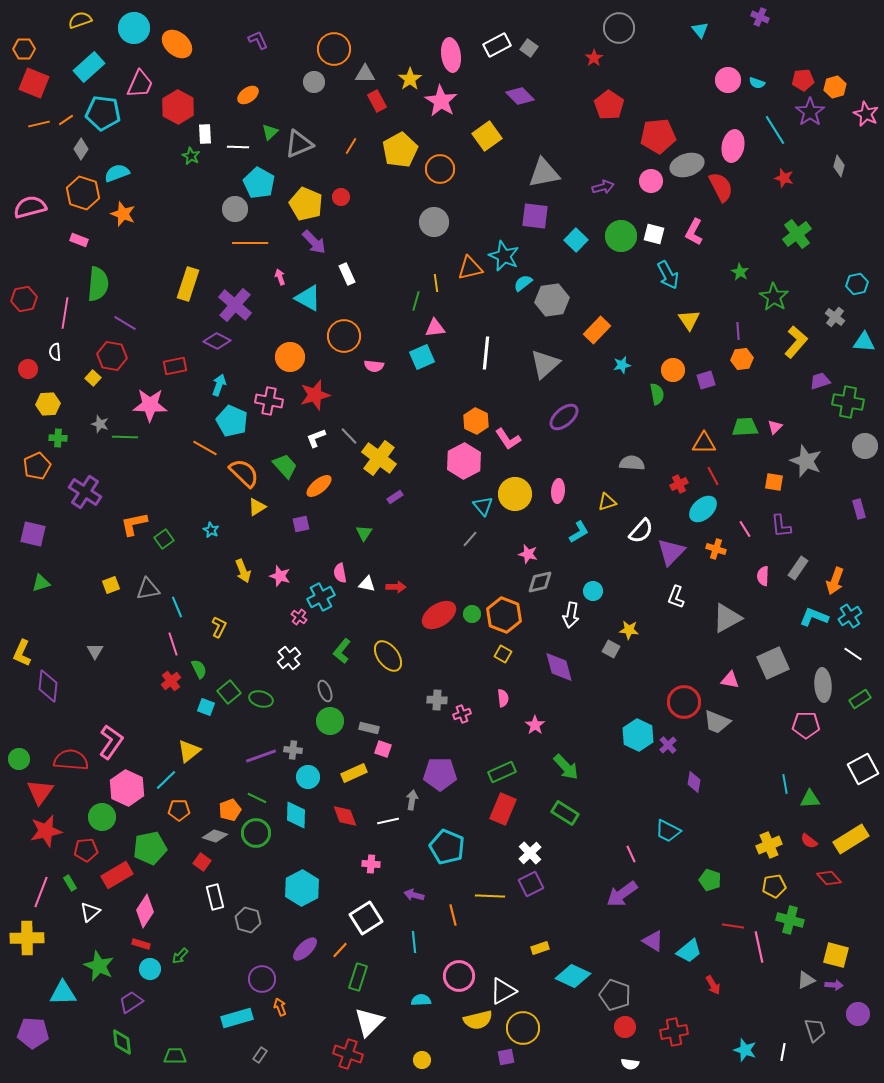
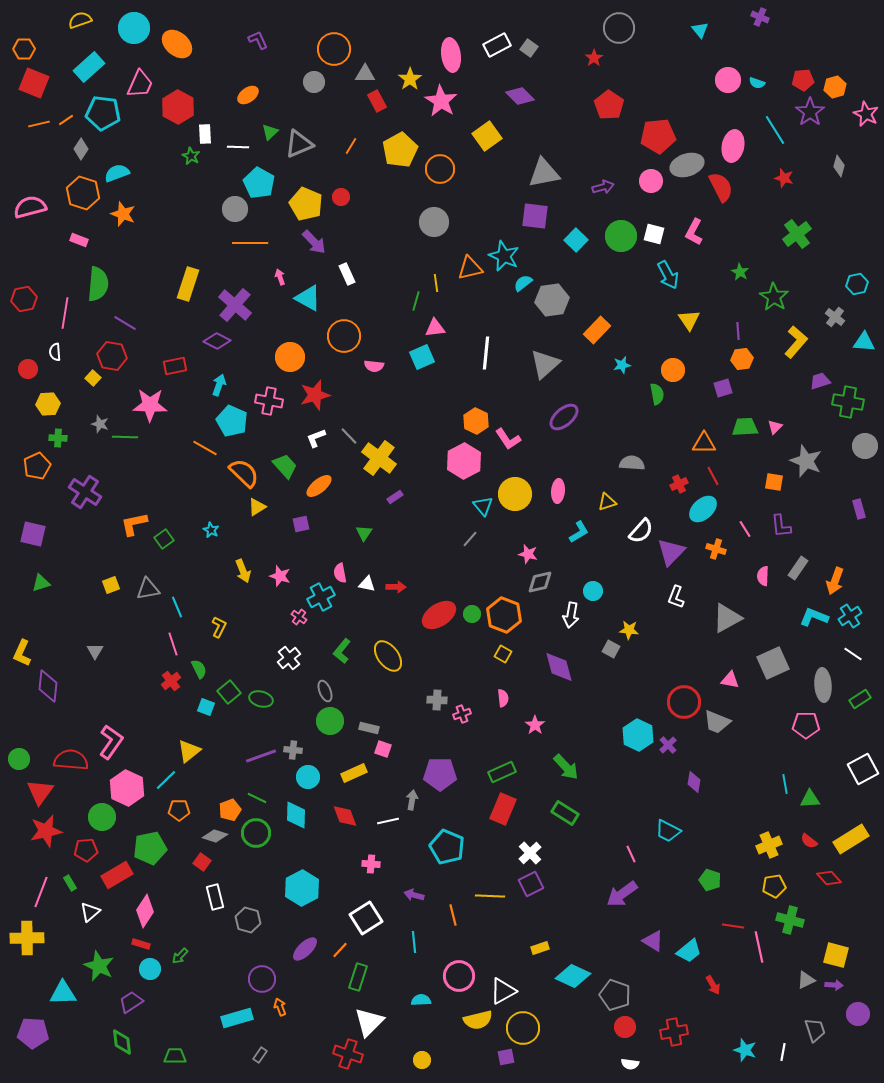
purple square at (706, 380): moved 17 px right, 8 px down
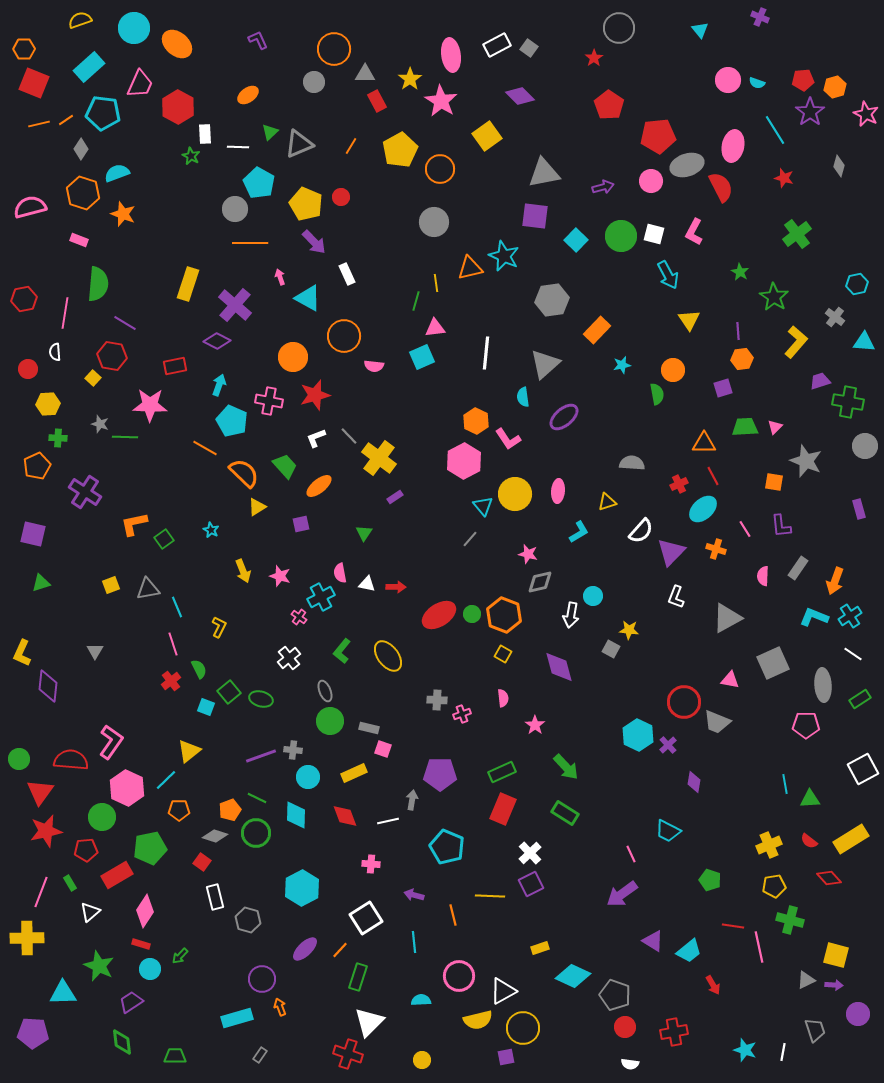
cyan semicircle at (523, 283): moved 114 px down; rotated 60 degrees counterclockwise
orange circle at (290, 357): moved 3 px right
cyan circle at (593, 591): moved 5 px down
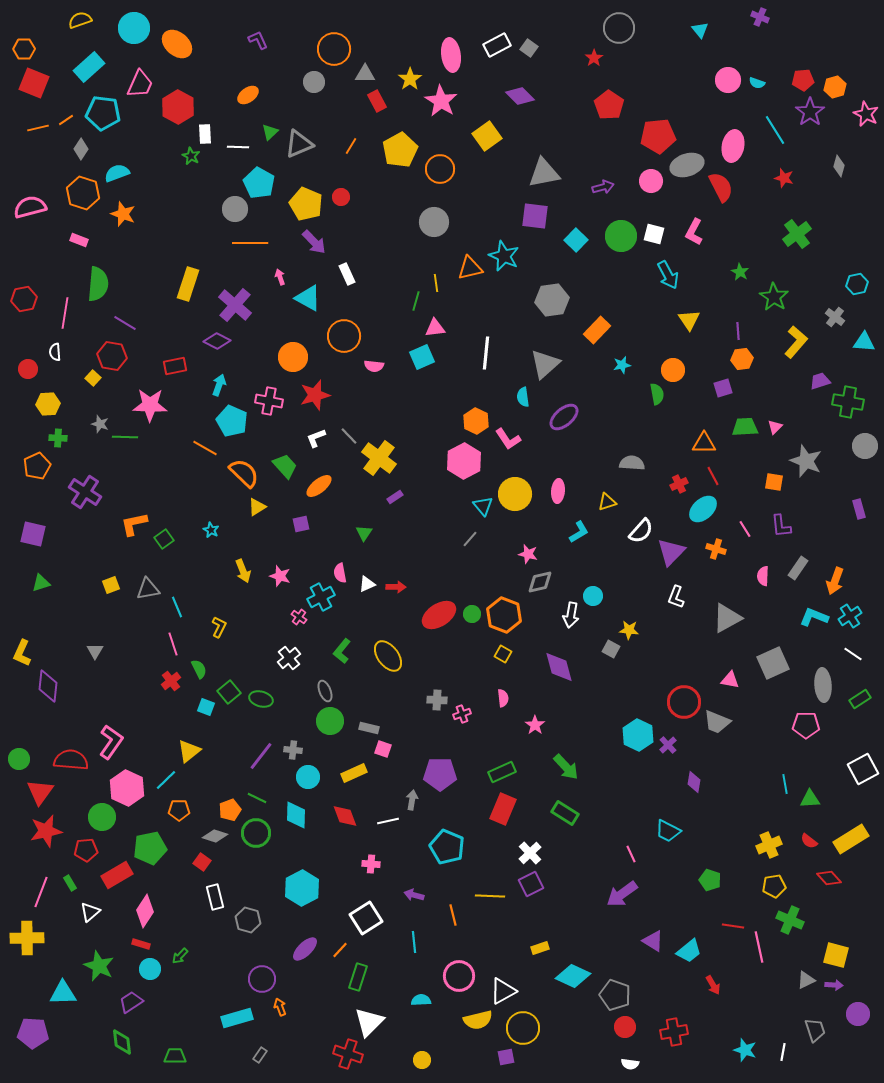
orange line at (39, 124): moved 1 px left, 4 px down
white triangle at (367, 584): rotated 36 degrees counterclockwise
purple line at (261, 756): rotated 32 degrees counterclockwise
green cross at (790, 920): rotated 8 degrees clockwise
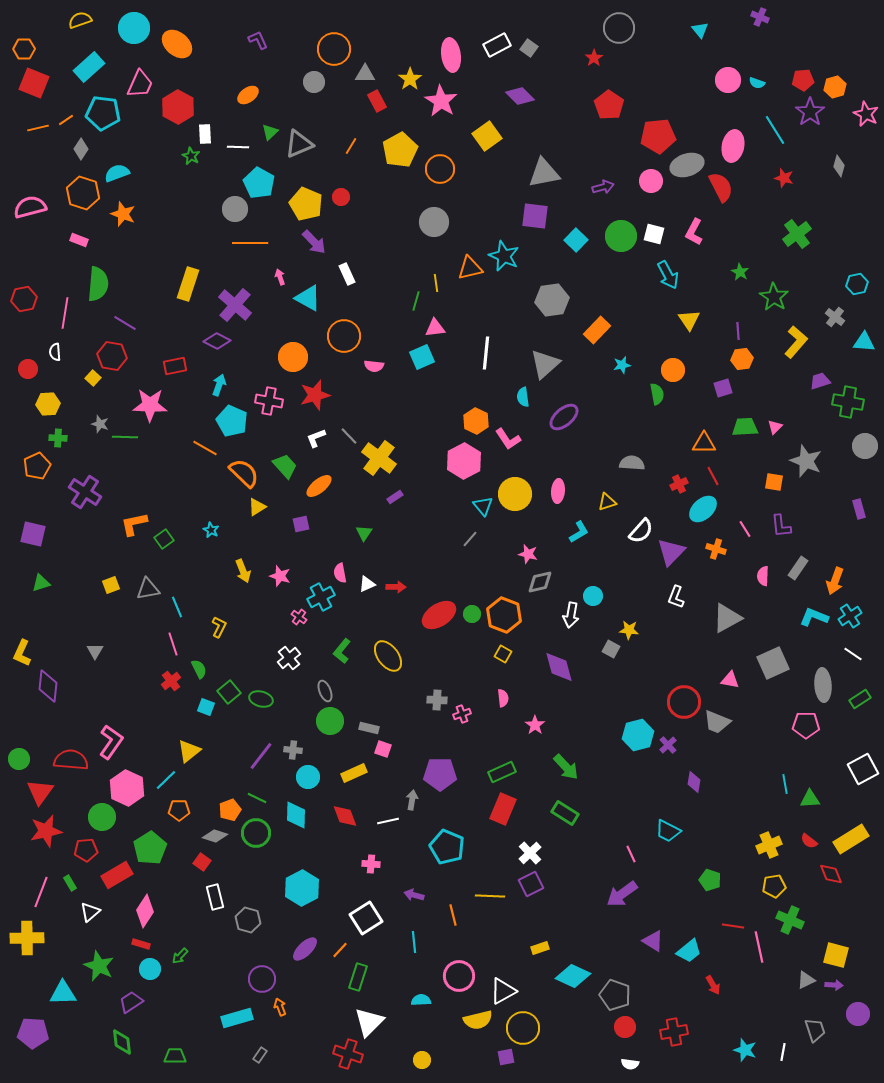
cyan hexagon at (638, 735): rotated 20 degrees clockwise
green pentagon at (150, 848): rotated 20 degrees counterclockwise
red diamond at (829, 878): moved 2 px right, 4 px up; rotated 20 degrees clockwise
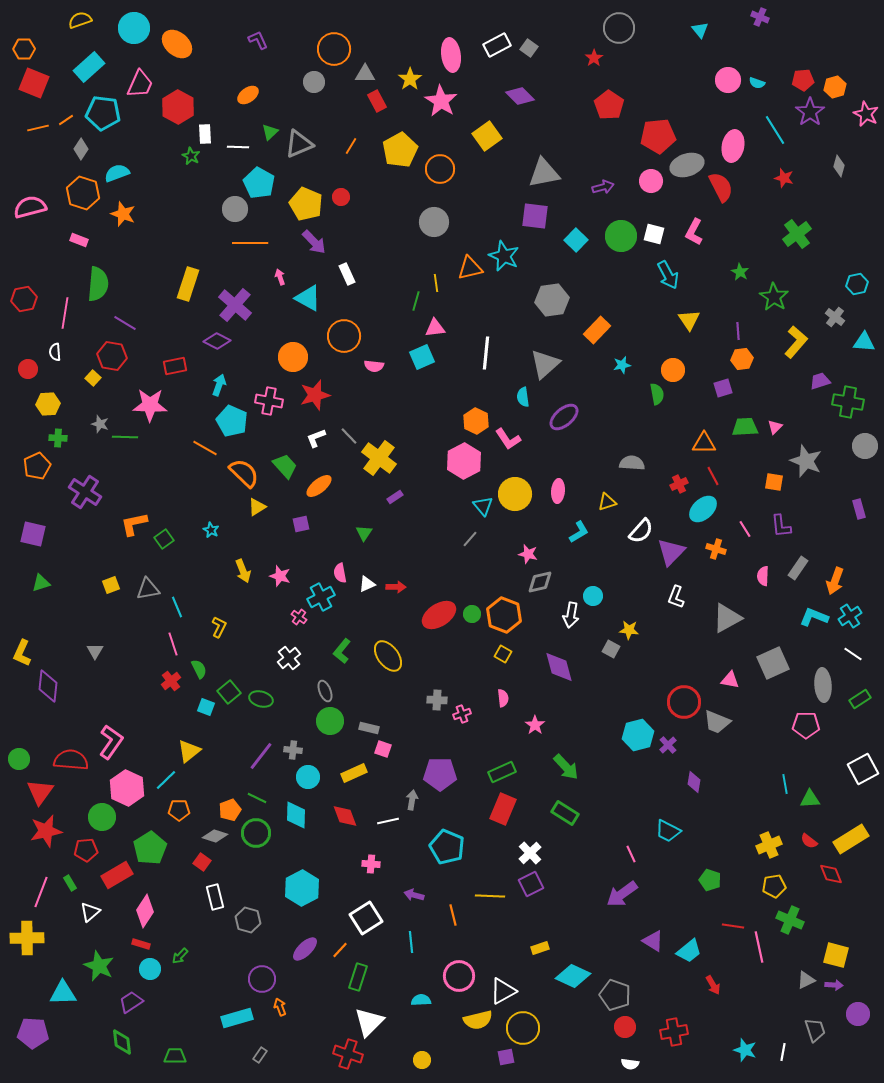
cyan line at (414, 942): moved 3 px left
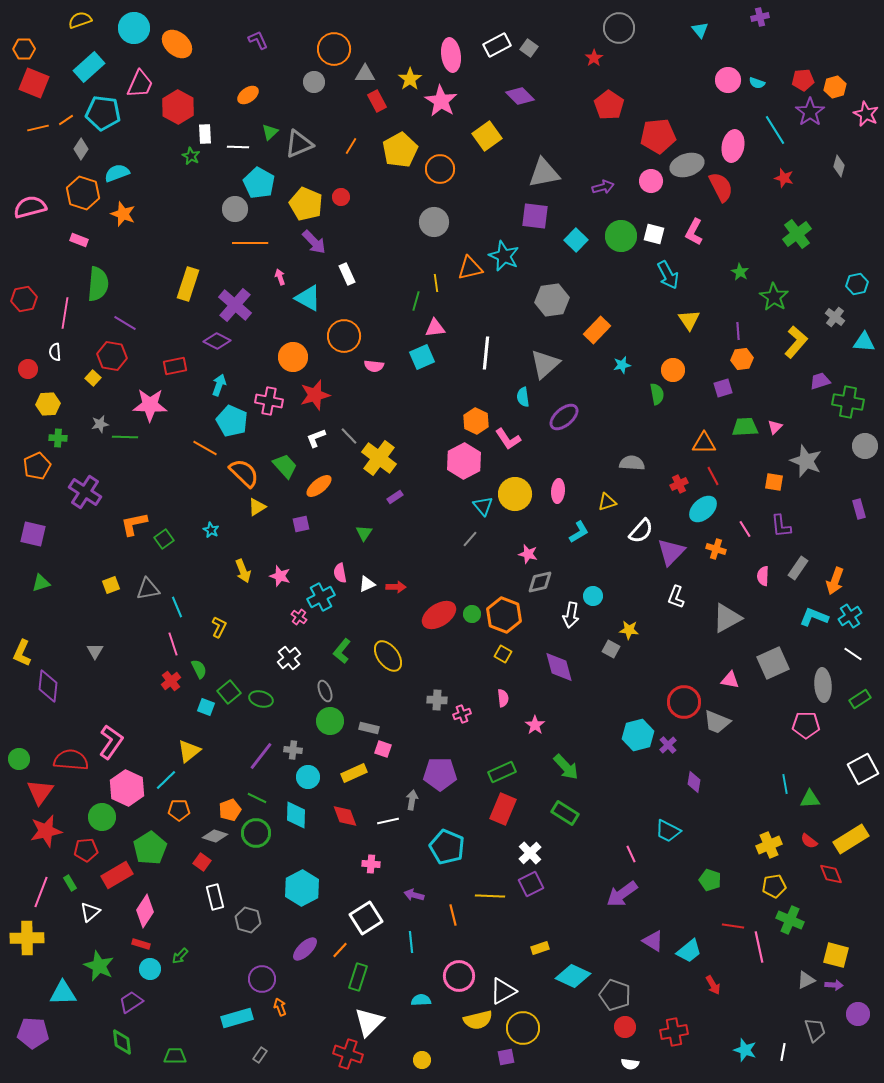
purple cross at (760, 17): rotated 36 degrees counterclockwise
gray star at (100, 424): rotated 30 degrees counterclockwise
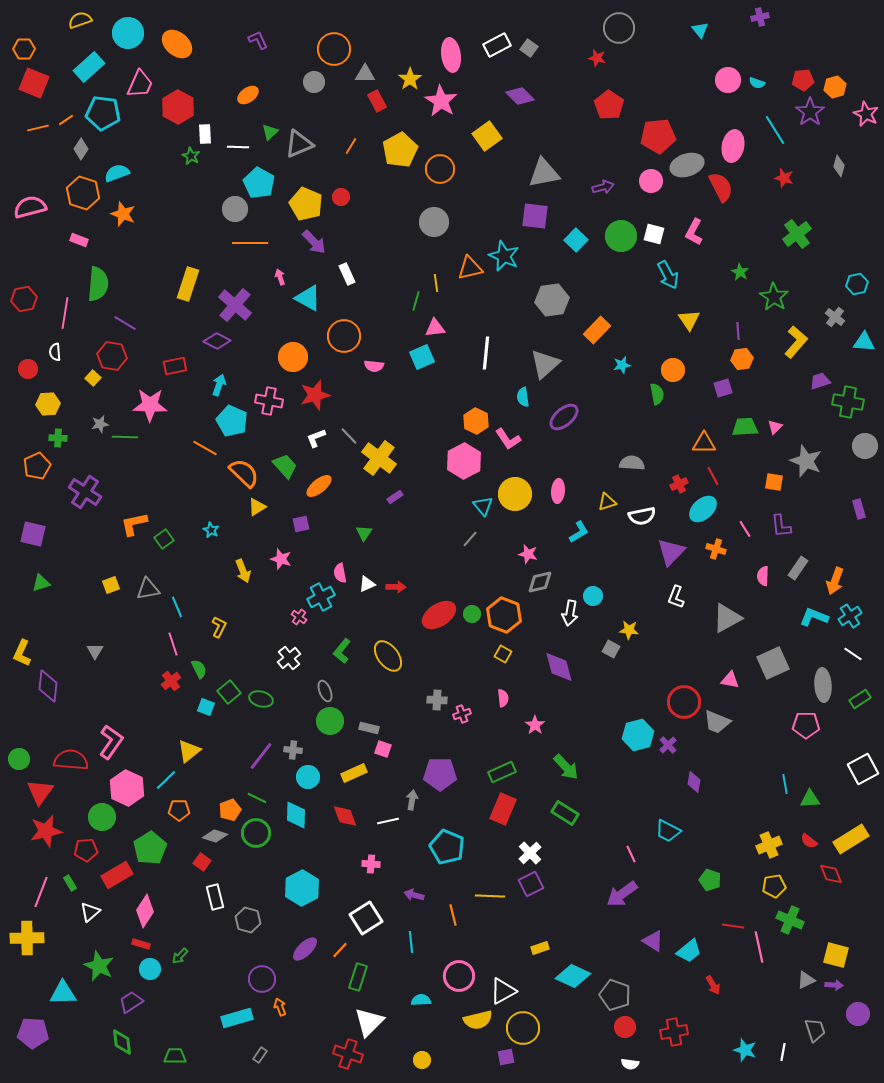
cyan circle at (134, 28): moved 6 px left, 5 px down
red star at (594, 58): moved 3 px right; rotated 24 degrees counterclockwise
white semicircle at (641, 531): moved 1 px right, 15 px up; rotated 36 degrees clockwise
pink star at (280, 576): moved 1 px right, 17 px up
white arrow at (571, 615): moved 1 px left, 2 px up
